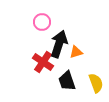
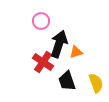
pink circle: moved 1 px left, 1 px up
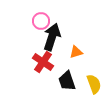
black arrow: moved 7 px left, 7 px up
yellow semicircle: moved 2 px left, 1 px down
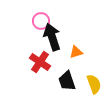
black arrow: rotated 36 degrees counterclockwise
red cross: moved 3 px left
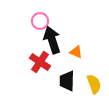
pink circle: moved 1 px left
black arrow: moved 3 px down
orange triangle: rotated 40 degrees clockwise
black trapezoid: rotated 20 degrees clockwise
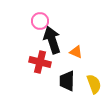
red cross: rotated 20 degrees counterclockwise
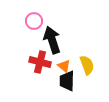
pink circle: moved 6 px left
orange triangle: moved 12 px left, 14 px down; rotated 16 degrees clockwise
yellow semicircle: moved 7 px left, 19 px up
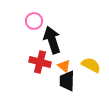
yellow semicircle: moved 4 px right; rotated 42 degrees counterclockwise
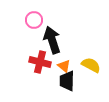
pink circle: moved 1 px up
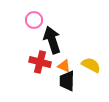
orange triangle: rotated 16 degrees counterclockwise
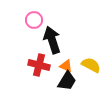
red cross: moved 1 px left, 3 px down
orange triangle: moved 2 px right
black trapezoid: rotated 150 degrees counterclockwise
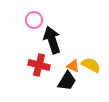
orange triangle: moved 7 px right
